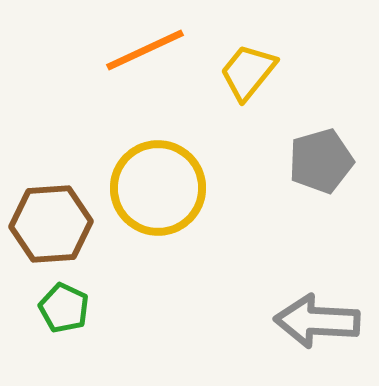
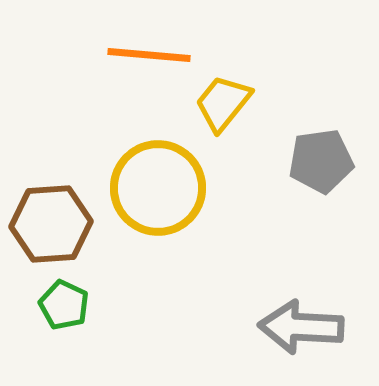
orange line: moved 4 px right, 5 px down; rotated 30 degrees clockwise
yellow trapezoid: moved 25 px left, 31 px down
gray pentagon: rotated 8 degrees clockwise
green pentagon: moved 3 px up
gray arrow: moved 16 px left, 6 px down
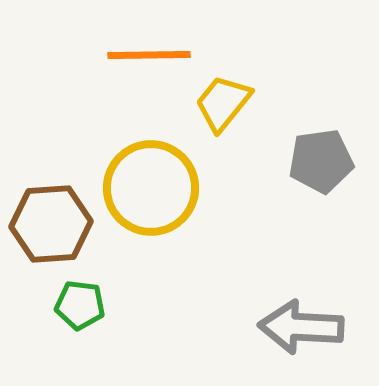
orange line: rotated 6 degrees counterclockwise
yellow circle: moved 7 px left
green pentagon: moved 16 px right; rotated 18 degrees counterclockwise
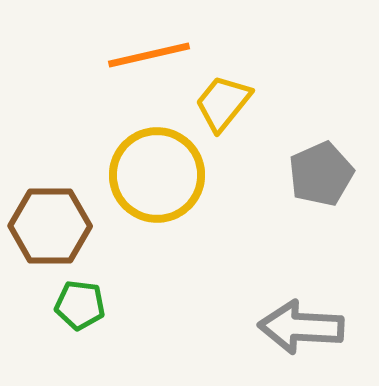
orange line: rotated 12 degrees counterclockwise
gray pentagon: moved 13 px down; rotated 16 degrees counterclockwise
yellow circle: moved 6 px right, 13 px up
brown hexagon: moved 1 px left, 2 px down; rotated 4 degrees clockwise
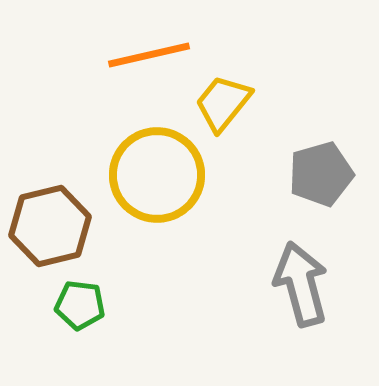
gray pentagon: rotated 8 degrees clockwise
brown hexagon: rotated 14 degrees counterclockwise
gray arrow: moved 43 px up; rotated 72 degrees clockwise
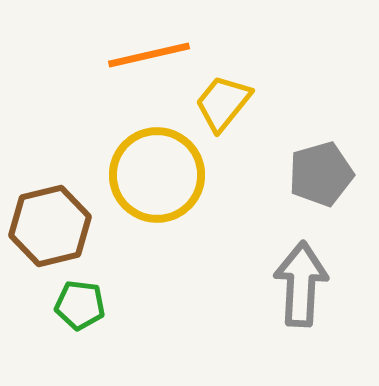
gray arrow: rotated 18 degrees clockwise
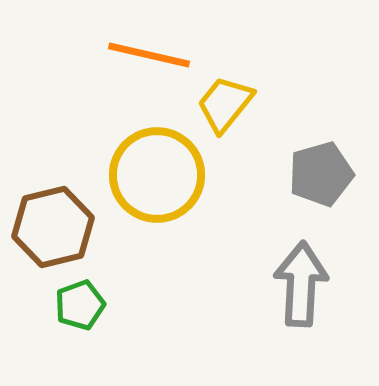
orange line: rotated 26 degrees clockwise
yellow trapezoid: moved 2 px right, 1 px down
brown hexagon: moved 3 px right, 1 px down
green pentagon: rotated 27 degrees counterclockwise
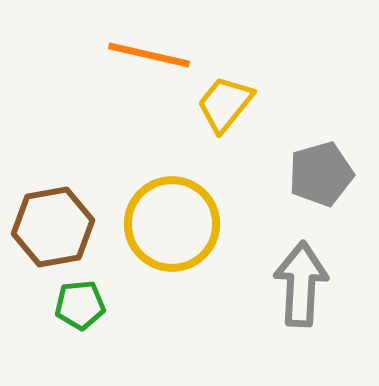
yellow circle: moved 15 px right, 49 px down
brown hexagon: rotated 4 degrees clockwise
green pentagon: rotated 15 degrees clockwise
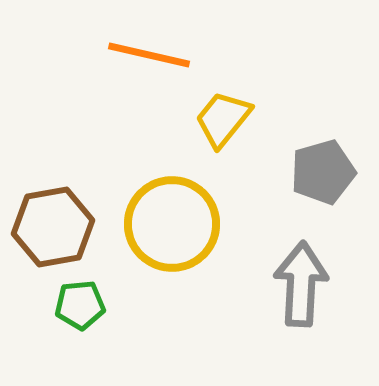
yellow trapezoid: moved 2 px left, 15 px down
gray pentagon: moved 2 px right, 2 px up
